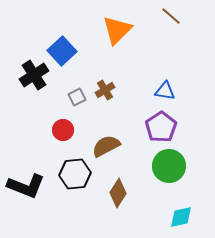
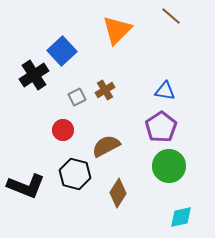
black hexagon: rotated 20 degrees clockwise
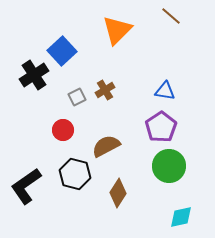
black L-shape: rotated 123 degrees clockwise
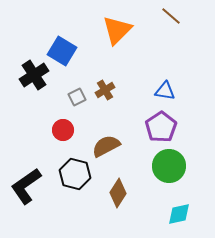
blue square: rotated 16 degrees counterclockwise
cyan diamond: moved 2 px left, 3 px up
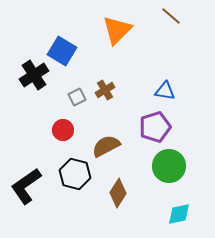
purple pentagon: moved 6 px left; rotated 16 degrees clockwise
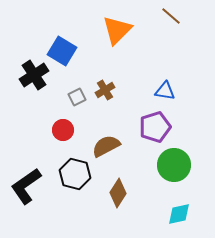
green circle: moved 5 px right, 1 px up
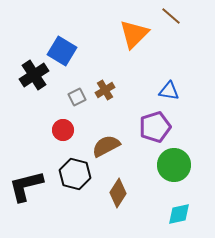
orange triangle: moved 17 px right, 4 px down
blue triangle: moved 4 px right
black L-shape: rotated 21 degrees clockwise
